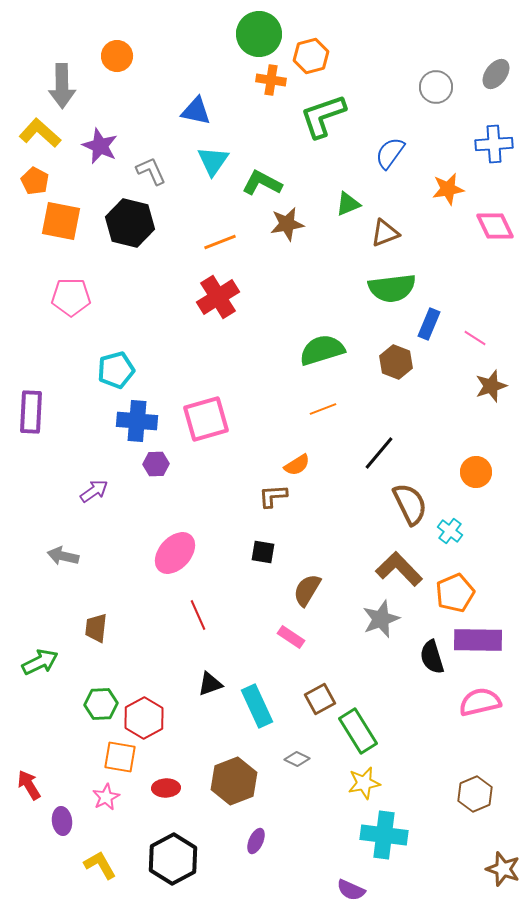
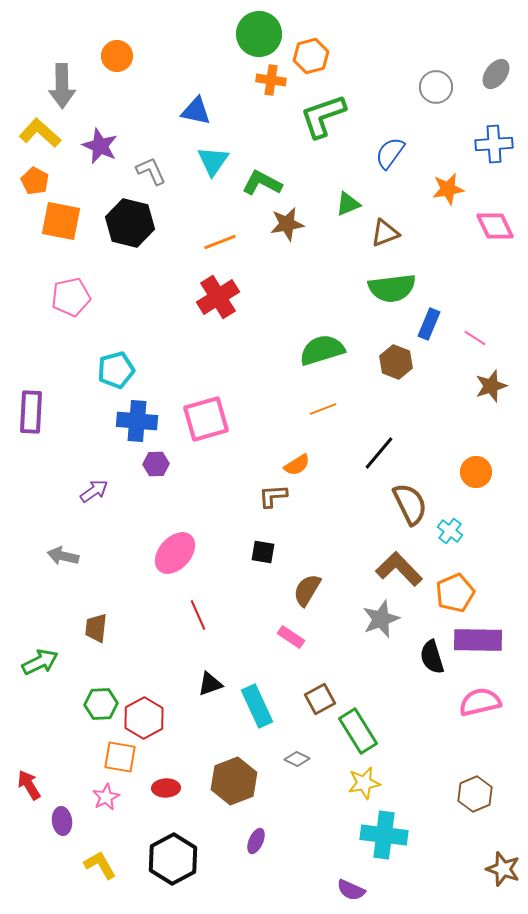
pink pentagon at (71, 297): rotated 12 degrees counterclockwise
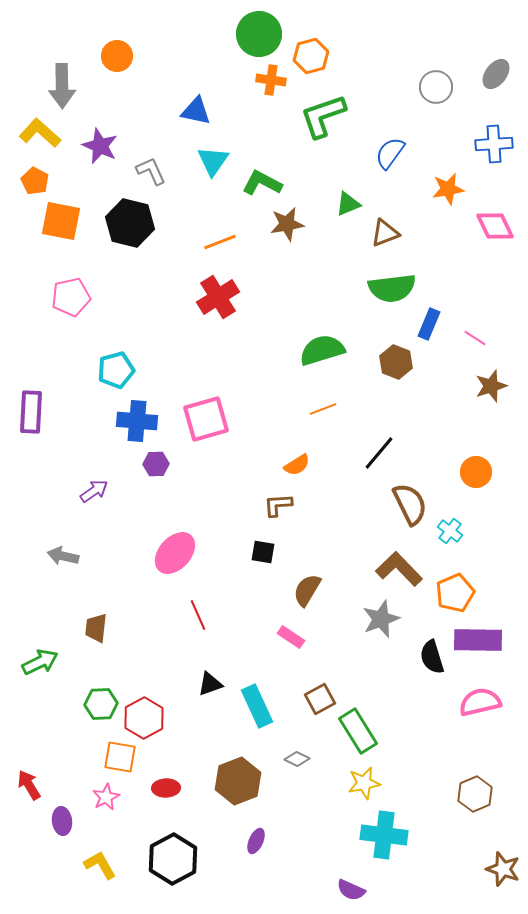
brown L-shape at (273, 496): moved 5 px right, 9 px down
brown hexagon at (234, 781): moved 4 px right
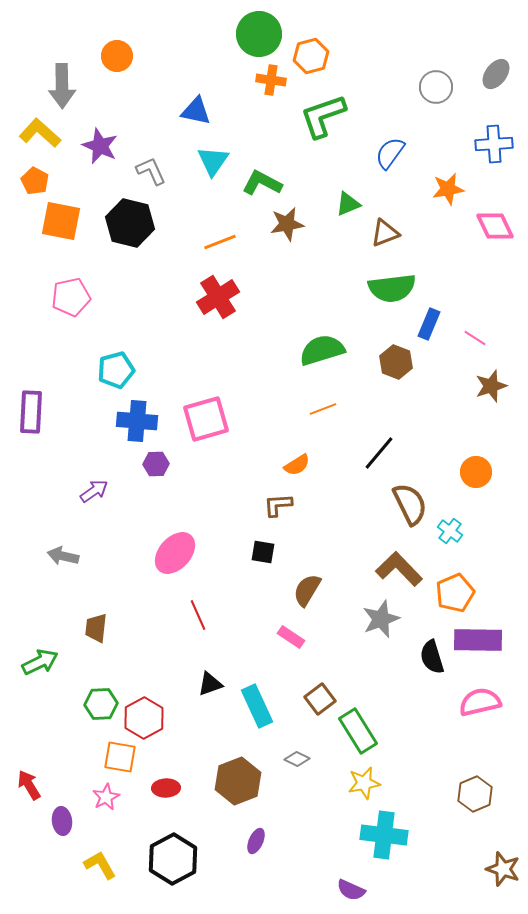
brown square at (320, 699): rotated 8 degrees counterclockwise
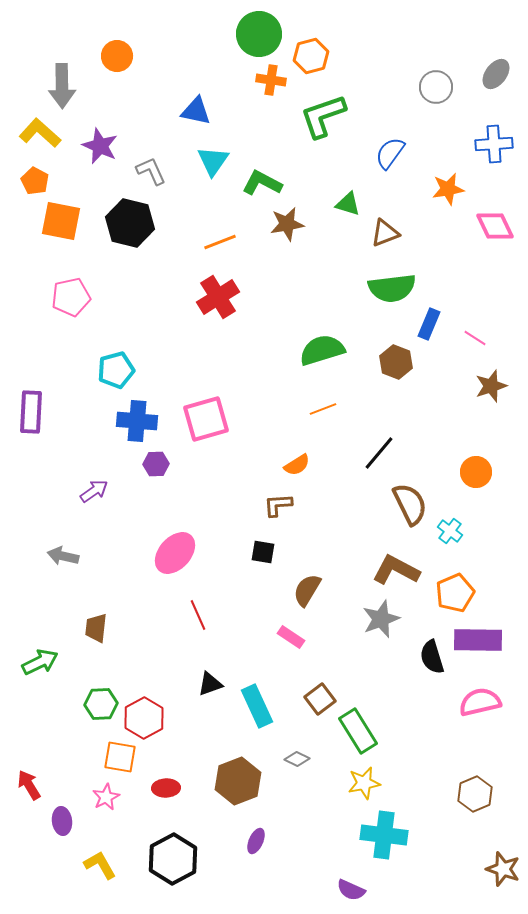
green triangle at (348, 204): rotated 40 degrees clockwise
brown L-shape at (399, 569): moved 3 px left, 1 px down; rotated 18 degrees counterclockwise
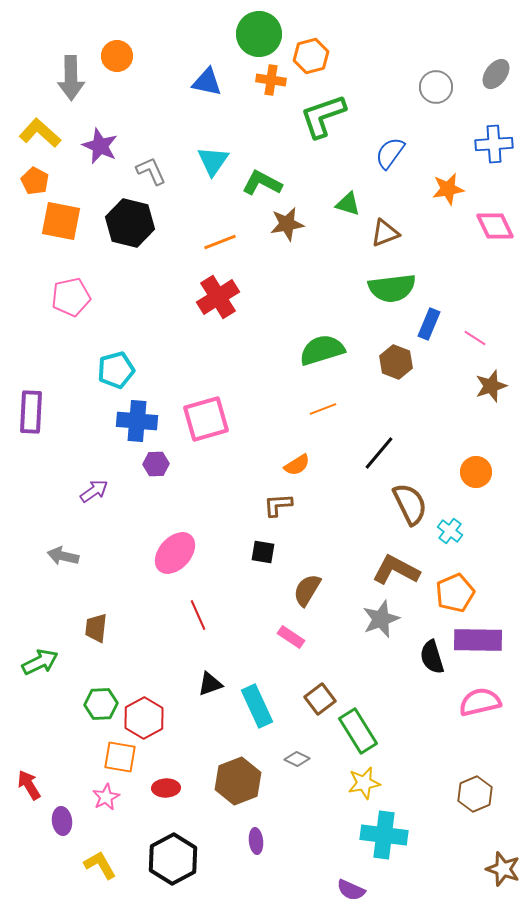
gray arrow at (62, 86): moved 9 px right, 8 px up
blue triangle at (196, 111): moved 11 px right, 29 px up
purple ellipse at (256, 841): rotated 30 degrees counterclockwise
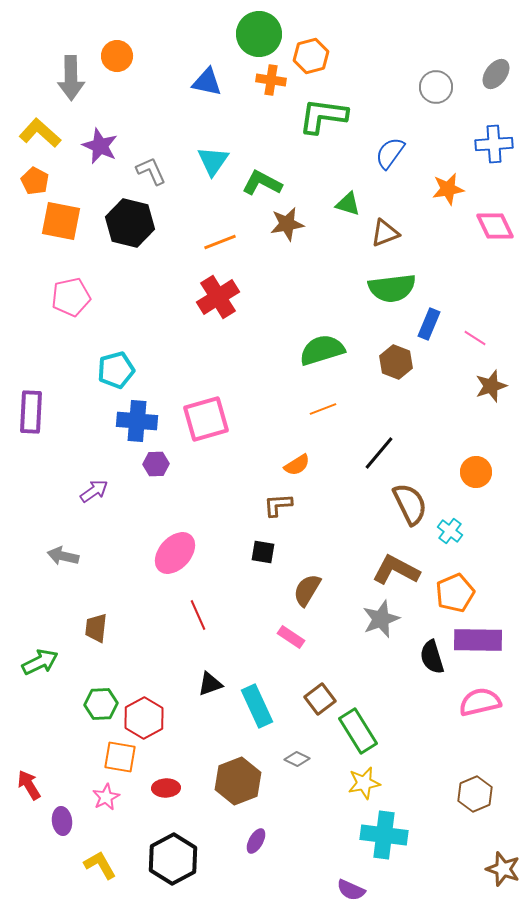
green L-shape at (323, 116): rotated 27 degrees clockwise
purple ellipse at (256, 841): rotated 35 degrees clockwise
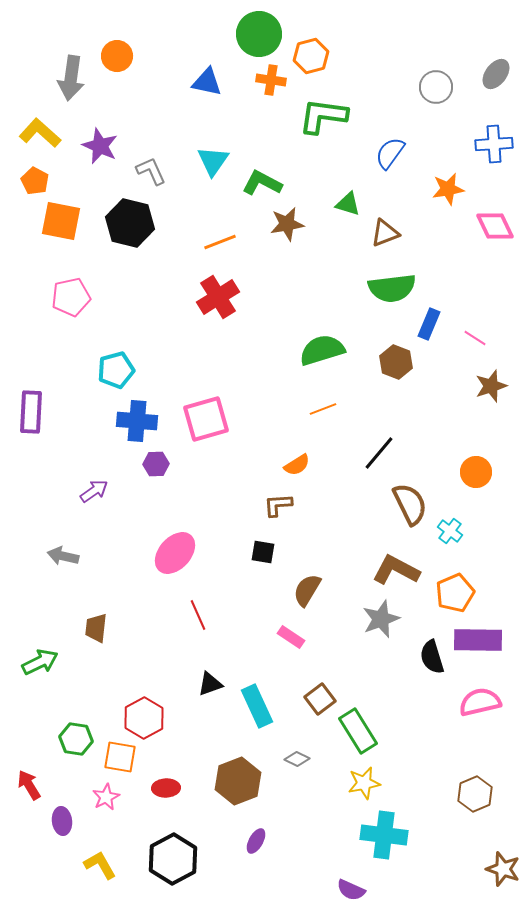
gray arrow at (71, 78): rotated 9 degrees clockwise
green hexagon at (101, 704): moved 25 px left, 35 px down; rotated 12 degrees clockwise
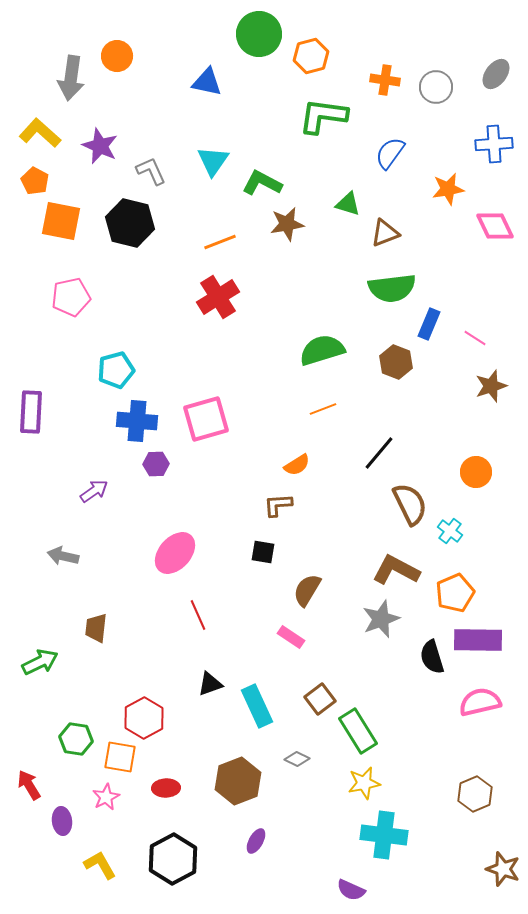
orange cross at (271, 80): moved 114 px right
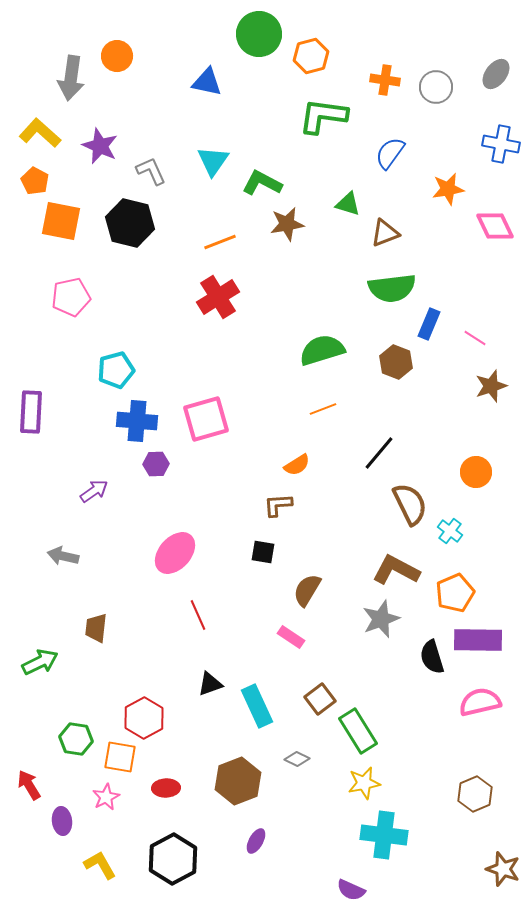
blue cross at (494, 144): moved 7 px right; rotated 15 degrees clockwise
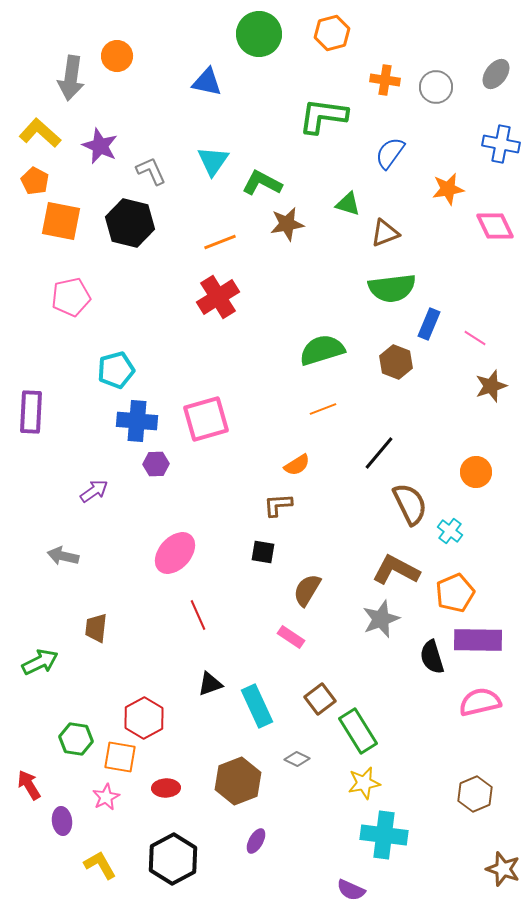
orange hexagon at (311, 56): moved 21 px right, 23 px up
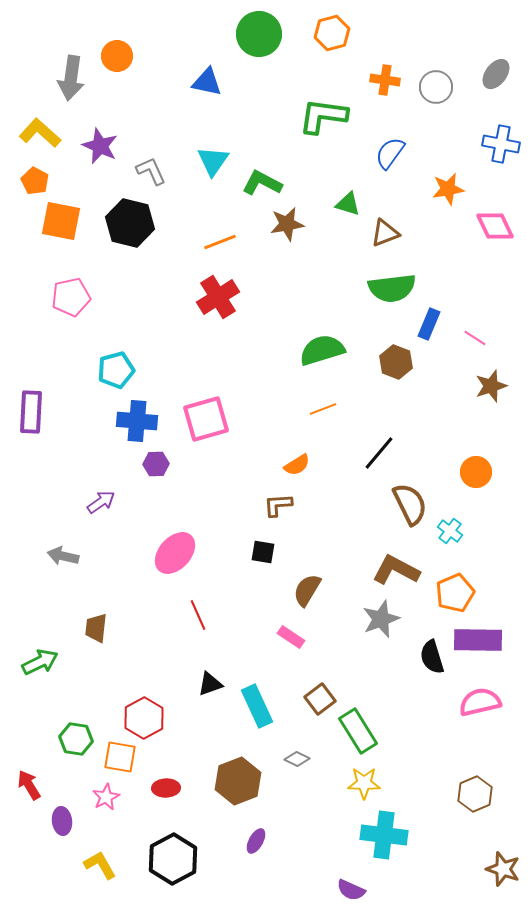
purple arrow at (94, 491): moved 7 px right, 11 px down
yellow star at (364, 783): rotated 12 degrees clockwise
